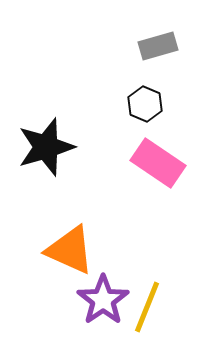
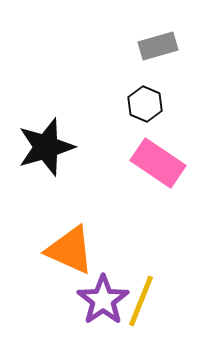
yellow line: moved 6 px left, 6 px up
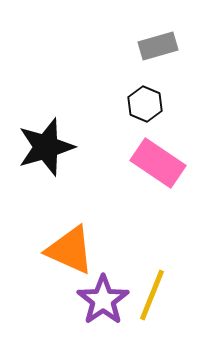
yellow line: moved 11 px right, 6 px up
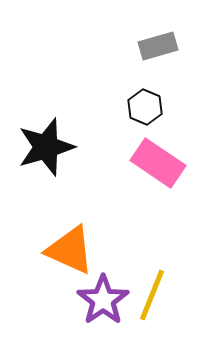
black hexagon: moved 3 px down
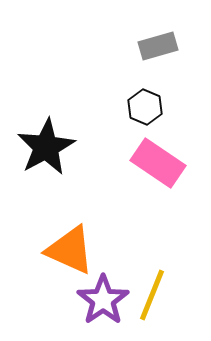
black star: rotated 12 degrees counterclockwise
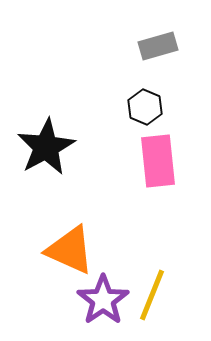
pink rectangle: moved 2 px up; rotated 50 degrees clockwise
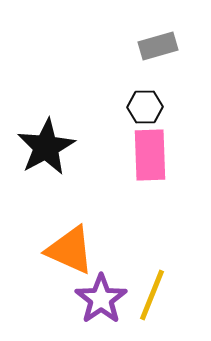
black hexagon: rotated 24 degrees counterclockwise
pink rectangle: moved 8 px left, 6 px up; rotated 4 degrees clockwise
purple star: moved 2 px left, 1 px up
